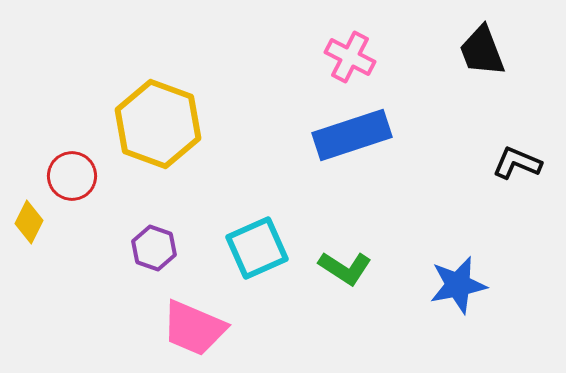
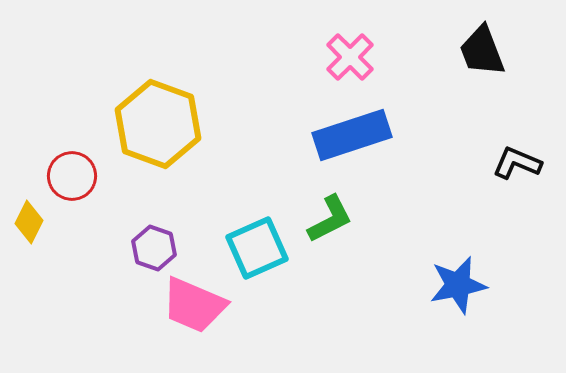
pink cross: rotated 18 degrees clockwise
green L-shape: moved 15 px left, 49 px up; rotated 60 degrees counterclockwise
pink trapezoid: moved 23 px up
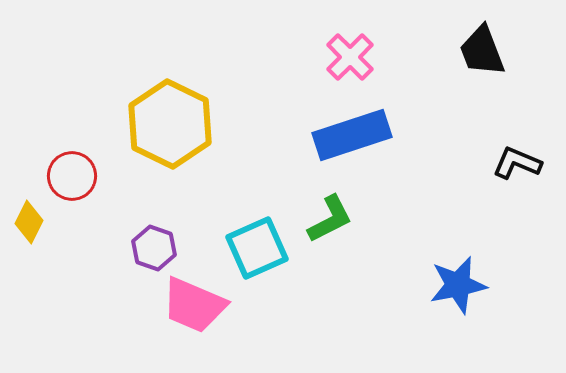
yellow hexagon: moved 12 px right; rotated 6 degrees clockwise
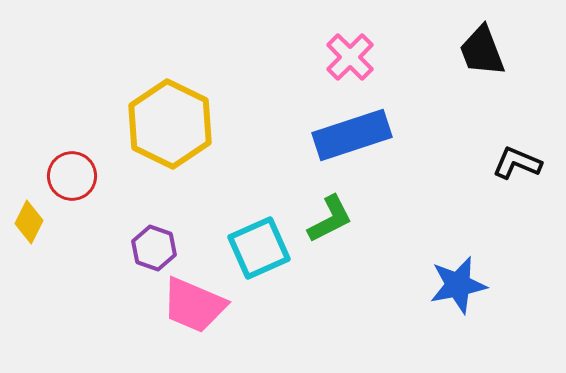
cyan square: moved 2 px right
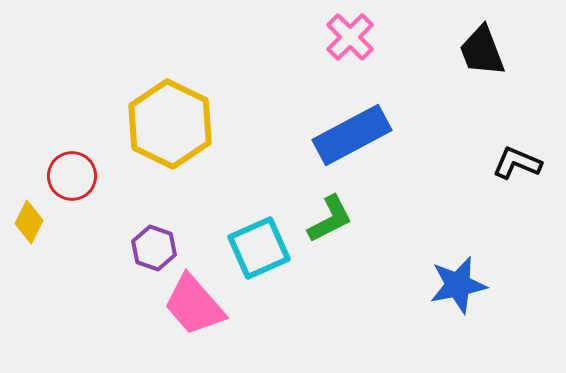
pink cross: moved 20 px up
blue rectangle: rotated 10 degrees counterclockwise
pink trapezoid: rotated 26 degrees clockwise
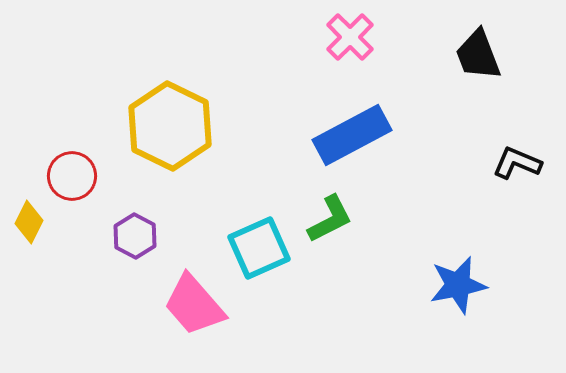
black trapezoid: moved 4 px left, 4 px down
yellow hexagon: moved 2 px down
purple hexagon: moved 19 px left, 12 px up; rotated 9 degrees clockwise
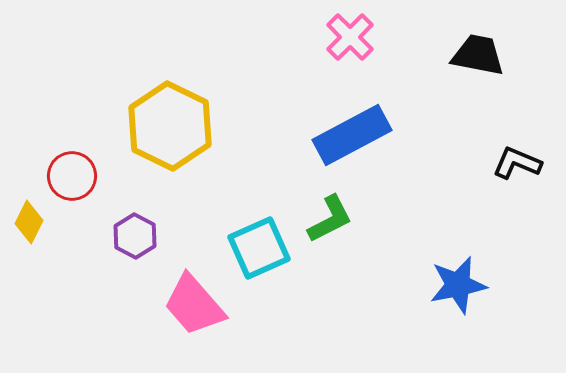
black trapezoid: rotated 122 degrees clockwise
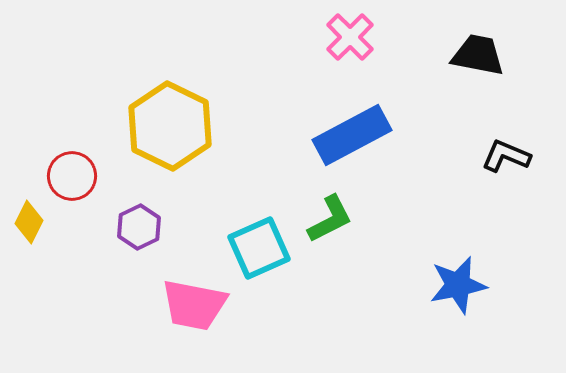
black L-shape: moved 11 px left, 7 px up
purple hexagon: moved 4 px right, 9 px up; rotated 6 degrees clockwise
pink trapezoid: rotated 38 degrees counterclockwise
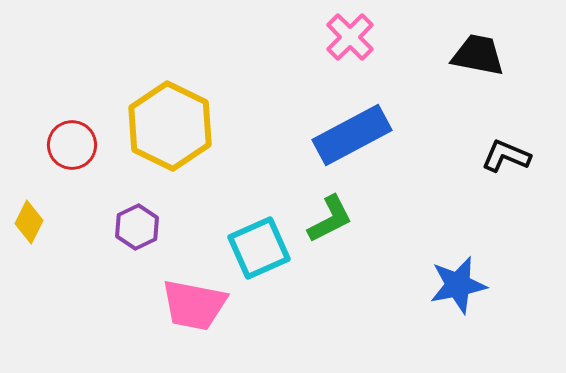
red circle: moved 31 px up
purple hexagon: moved 2 px left
